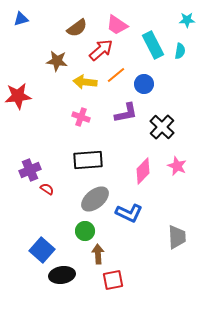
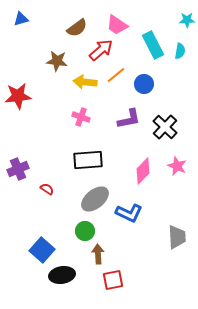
purple L-shape: moved 3 px right, 6 px down
black cross: moved 3 px right
purple cross: moved 12 px left, 1 px up
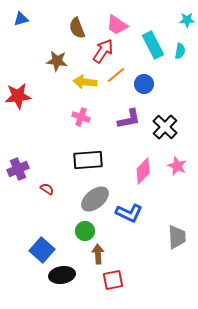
brown semicircle: rotated 105 degrees clockwise
red arrow: moved 2 px right, 1 px down; rotated 15 degrees counterclockwise
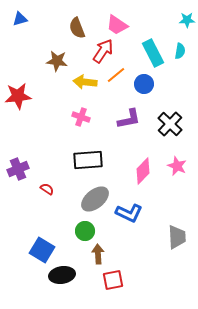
blue triangle: moved 1 px left
cyan rectangle: moved 8 px down
black cross: moved 5 px right, 3 px up
blue square: rotated 10 degrees counterclockwise
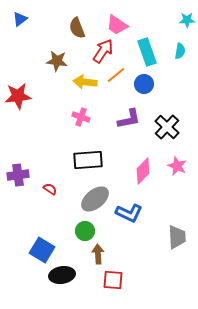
blue triangle: rotated 21 degrees counterclockwise
cyan rectangle: moved 6 px left, 1 px up; rotated 8 degrees clockwise
black cross: moved 3 px left, 3 px down
purple cross: moved 6 px down; rotated 15 degrees clockwise
red semicircle: moved 3 px right
red square: rotated 15 degrees clockwise
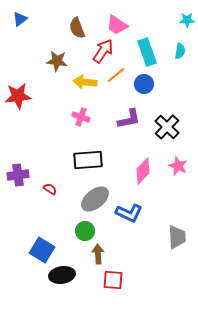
pink star: moved 1 px right
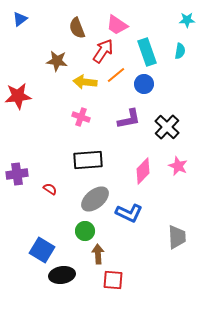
purple cross: moved 1 px left, 1 px up
